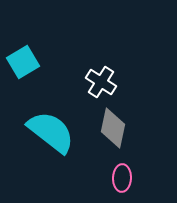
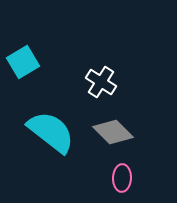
gray diamond: moved 4 px down; rotated 57 degrees counterclockwise
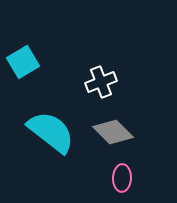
white cross: rotated 36 degrees clockwise
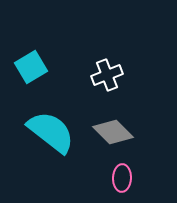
cyan square: moved 8 px right, 5 px down
white cross: moved 6 px right, 7 px up
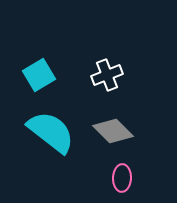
cyan square: moved 8 px right, 8 px down
gray diamond: moved 1 px up
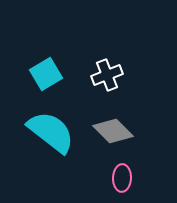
cyan square: moved 7 px right, 1 px up
